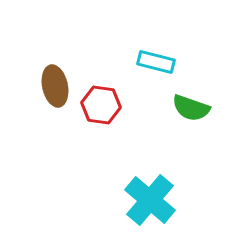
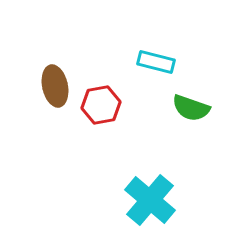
red hexagon: rotated 18 degrees counterclockwise
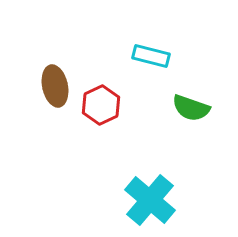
cyan rectangle: moved 5 px left, 6 px up
red hexagon: rotated 15 degrees counterclockwise
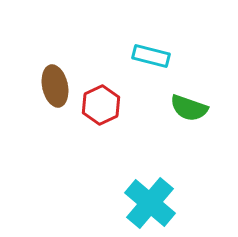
green semicircle: moved 2 px left
cyan cross: moved 3 px down
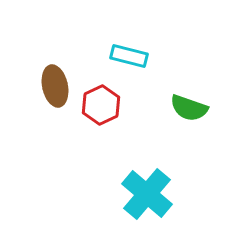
cyan rectangle: moved 22 px left
cyan cross: moved 3 px left, 9 px up
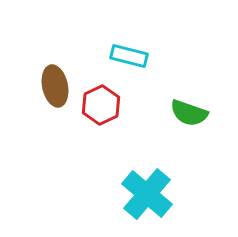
green semicircle: moved 5 px down
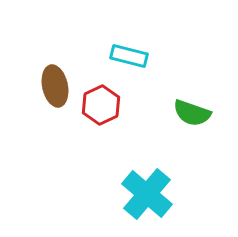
green semicircle: moved 3 px right
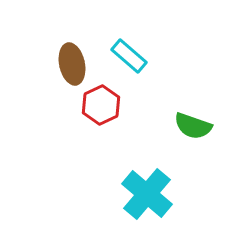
cyan rectangle: rotated 27 degrees clockwise
brown ellipse: moved 17 px right, 22 px up
green semicircle: moved 1 px right, 13 px down
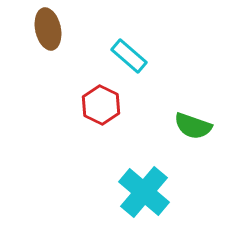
brown ellipse: moved 24 px left, 35 px up
red hexagon: rotated 9 degrees counterclockwise
cyan cross: moved 3 px left, 2 px up
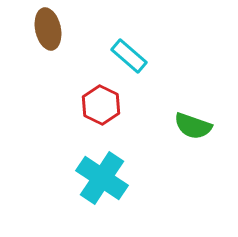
cyan cross: moved 42 px left, 14 px up; rotated 6 degrees counterclockwise
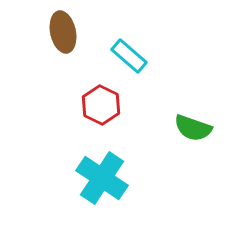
brown ellipse: moved 15 px right, 3 px down
green semicircle: moved 2 px down
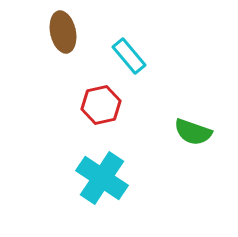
cyan rectangle: rotated 9 degrees clockwise
red hexagon: rotated 21 degrees clockwise
green semicircle: moved 4 px down
